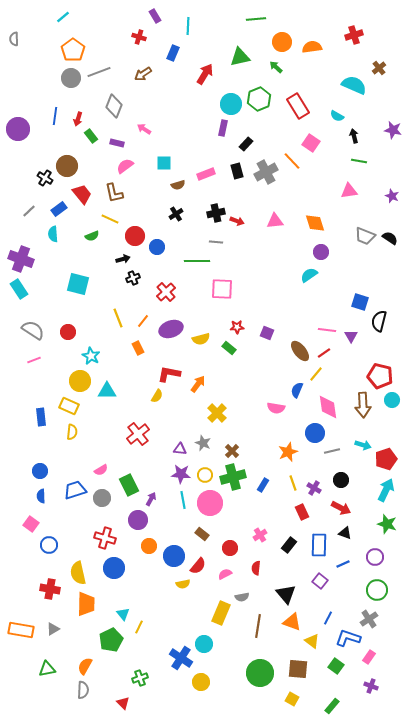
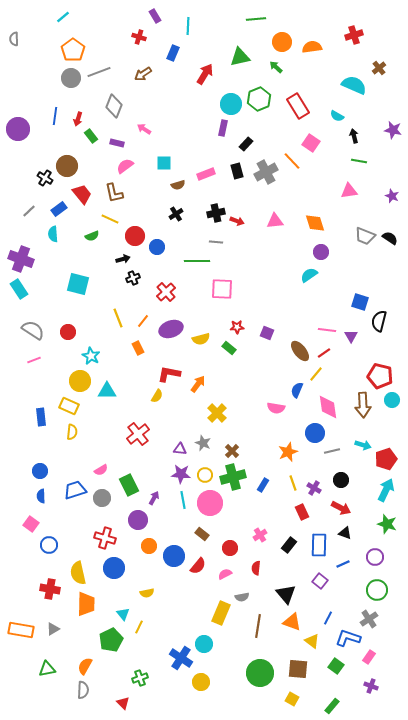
purple arrow at (151, 499): moved 3 px right, 1 px up
yellow semicircle at (183, 584): moved 36 px left, 9 px down
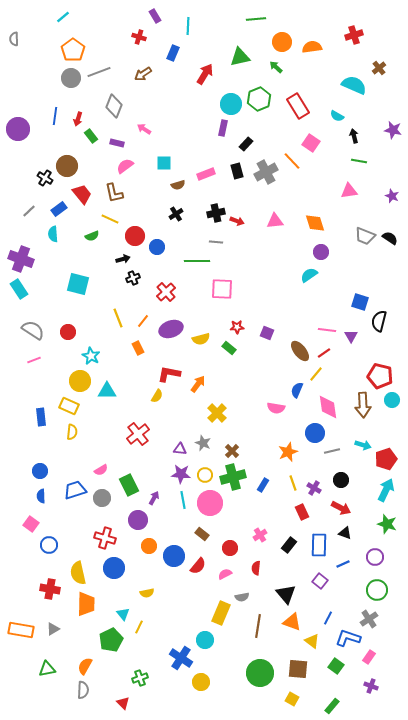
cyan circle at (204, 644): moved 1 px right, 4 px up
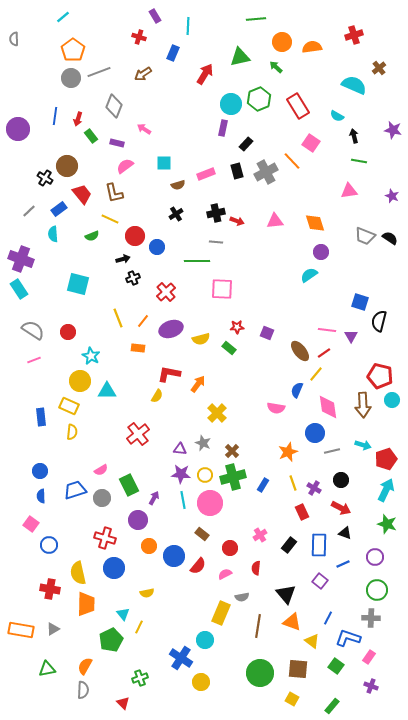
orange rectangle at (138, 348): rotated 56 degrees counterclockwise
gray cross at (369, 619): moved 2 px right, 1 px up; rotated 36 degrees clockwise
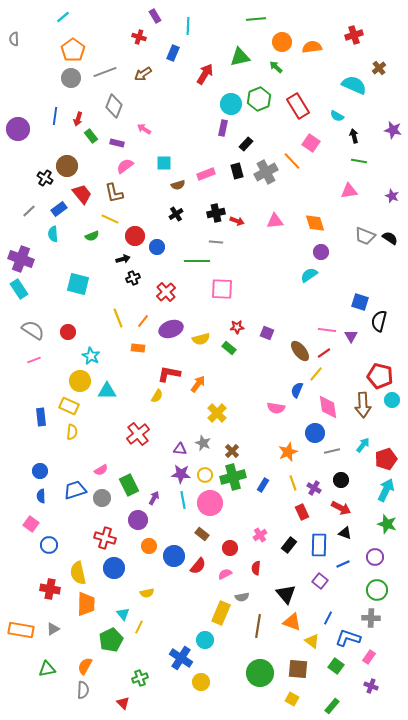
gray line at (99, 72): moved 6 px right
cyan arrow at (363, 445): rotated 70 degrees counterclockwise
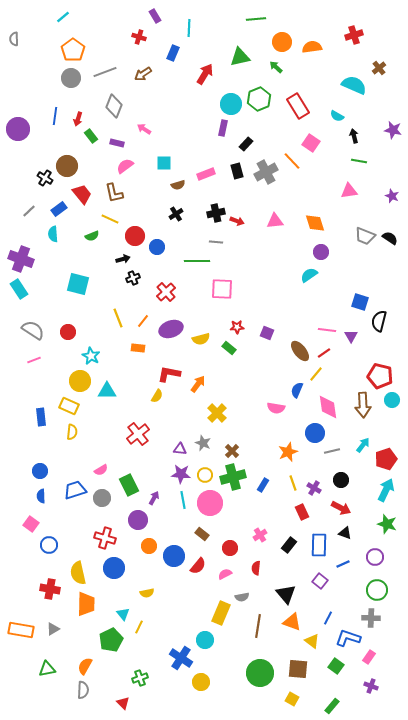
cyan line at (188, 26): moved 1 px right, 2 px down
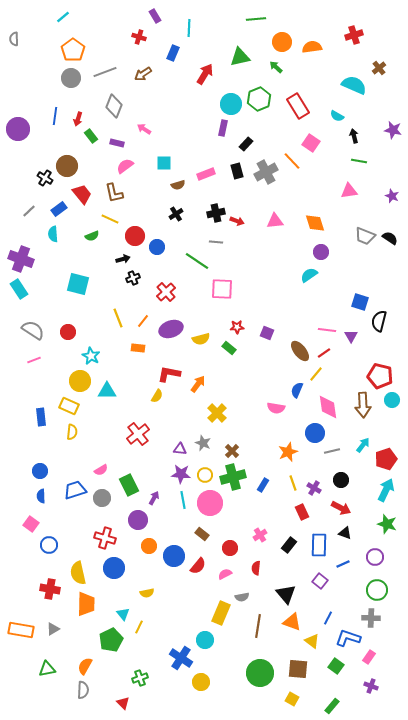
green line at (197, 261): rotated 35 degrees clockwise
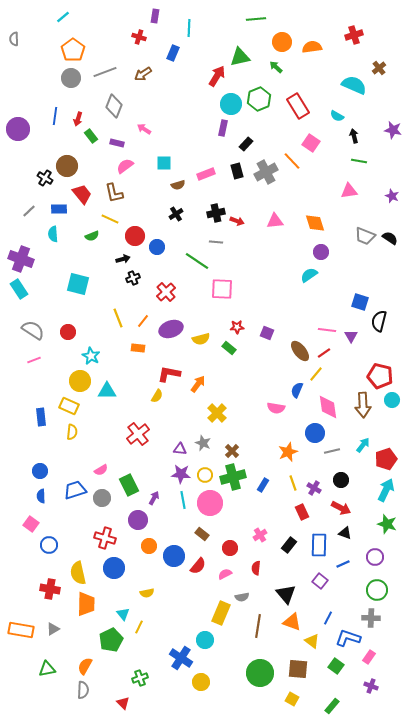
purple rectangle at (155, 16): rotated 40 degrees clockwise
red arrow at (205, 74): moved 12 px right, 2 px down
blue rectangle at (59, 209): rotated 35 degrees clockwise
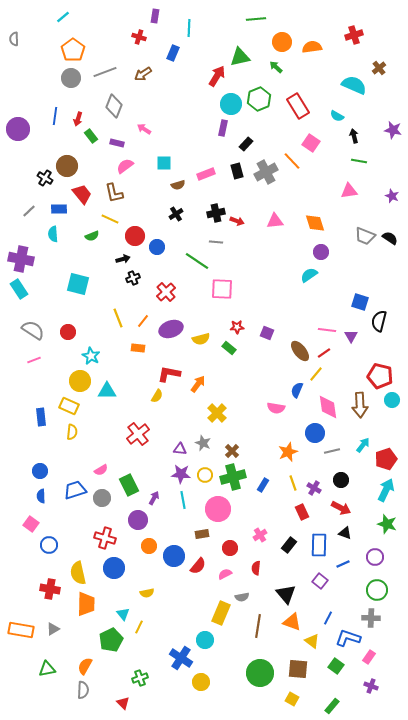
purple cross at (21, 259): rotated 10 degrees counterclockwise
brown arrow at (363, 405): moved 3 px left
pink circle at (210, 503): moved 8 px right, 6 px down
brown rectangle at (202, 534): rotated 48 degrees counterclockwise
